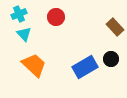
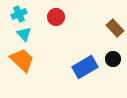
brown rectangle: moved 1 px down
black circle: moved 2 px right
orange trapezoid: moved 12 px left, 5 px up
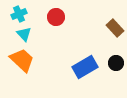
black circle: moved 3 px right, 4 px down
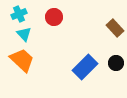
red circle: moved 2 px left
blue rectangle: rotated 15 degrees counterclockwise
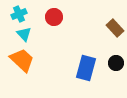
blue rectangle: moved 1 px right, 1 px down; rotated 30 degrees counterclockwise
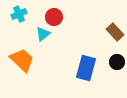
brown rectangle: moved 4 px down
cyan triangle: moved 19 px right; rotated 35 degrees clockwise
black circle: moved 1 px right, 1 px up
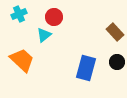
cyan triangle: moved 1 px right, 1 px down
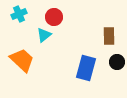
brown rectangle: moved 6 px left, 4 px down; rotated 42 degrees clockwise
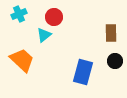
brown rectangle: moved 2 px right, 3 px up
black circle: moved 2 px left, 1 px up
blue rectangle: moved 3 px left, 4 px down
